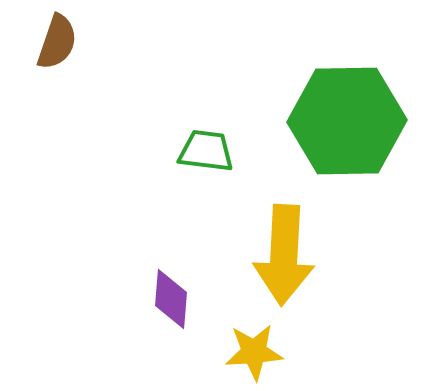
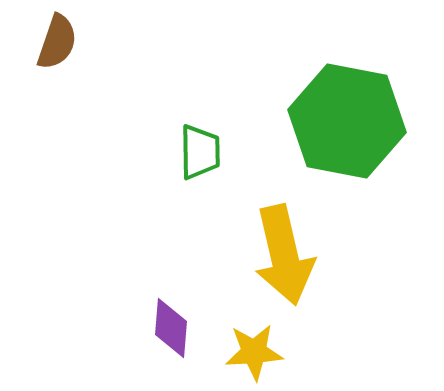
green hexagon: rotated 12 degrees clockwise
green trapezoid: moved 6 px left, 1 px down; rotated 82 degrees clockwise
yellow arrow: rotated 16 degrees counterclockwise
purple diamond: moved 29 px down
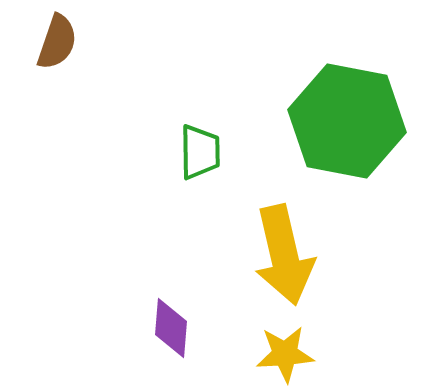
yellow star: moved 31 px right, 2 px down
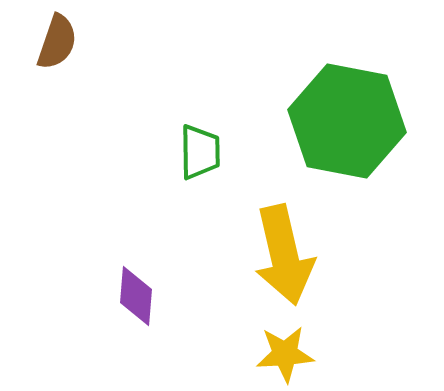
purple diamond: moved 35 px left, 32 px up
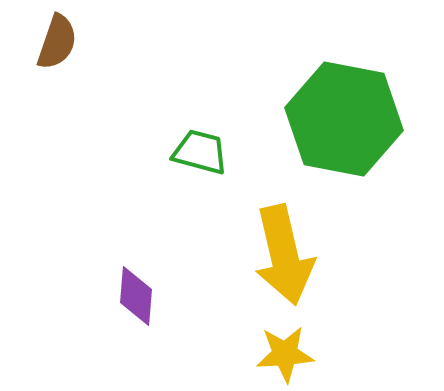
green hexagon: moved 3 px left, 2 px up
green trapezoid: rotated 74 degrees counterclockwise
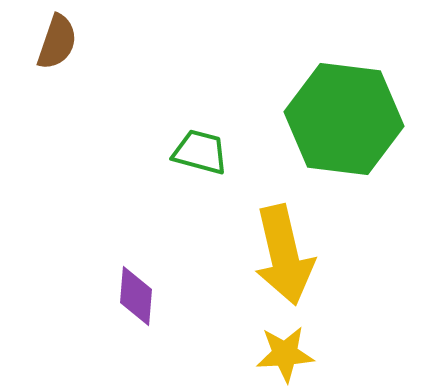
green hexagon: rotated 4 degrees counterclockwise
